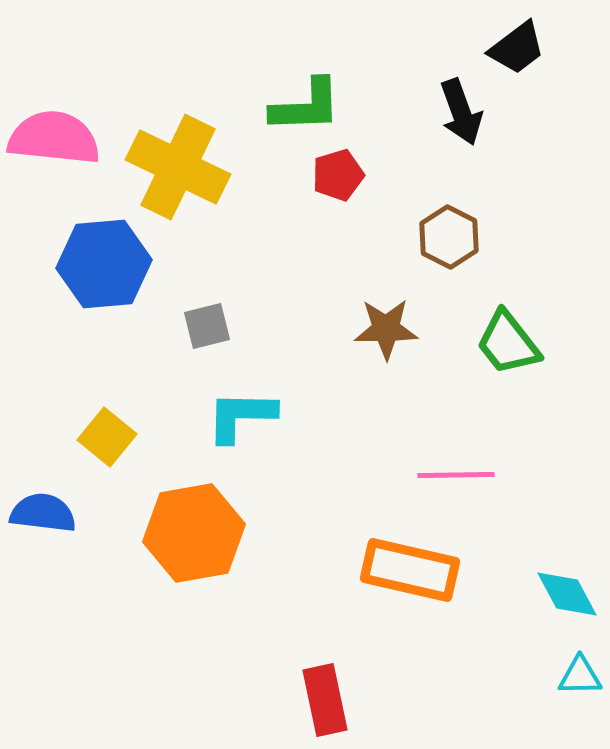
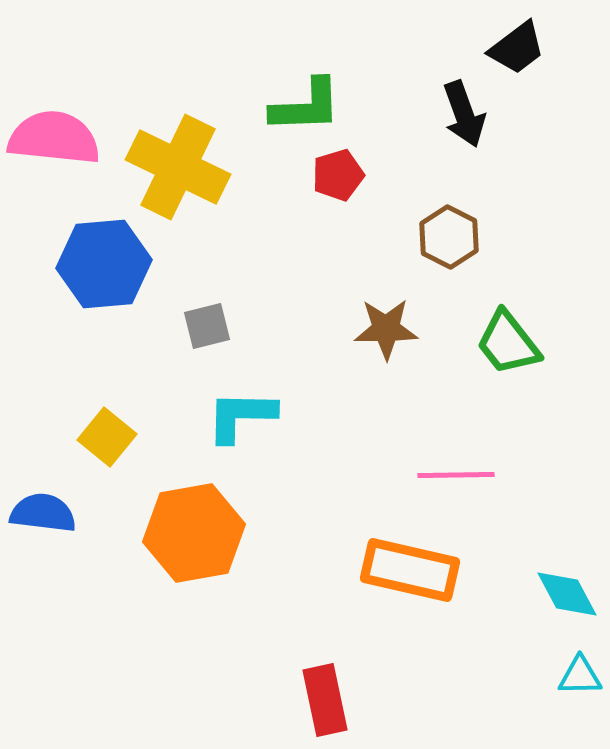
black arrow: moved 3 px right, 2 px down
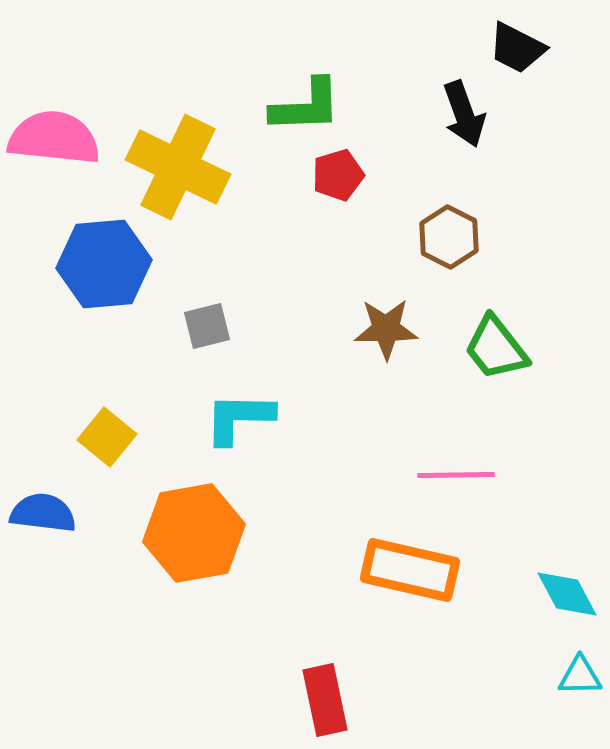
black trapezoid: rotated 64 degrees clockwise
green trapezoid: moved 12 px left, 5 px down
cyan L-shape: moved 2 px left, 2 px down
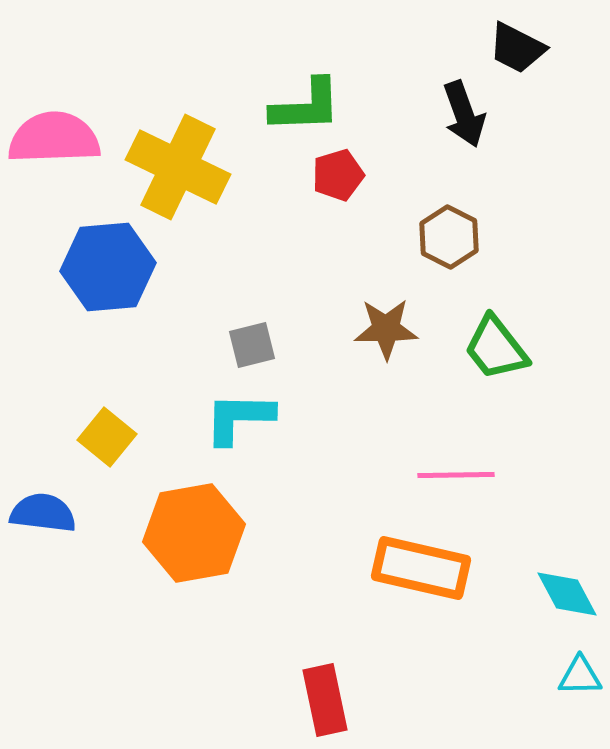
pink semicircle: rotated 8 degrees counterclockwise
blue hexagon: moved 4 px right, 3 px down
gray square: moved 45 px right, 19 px down
orange rectangle: moved 11 px right, 2 px up
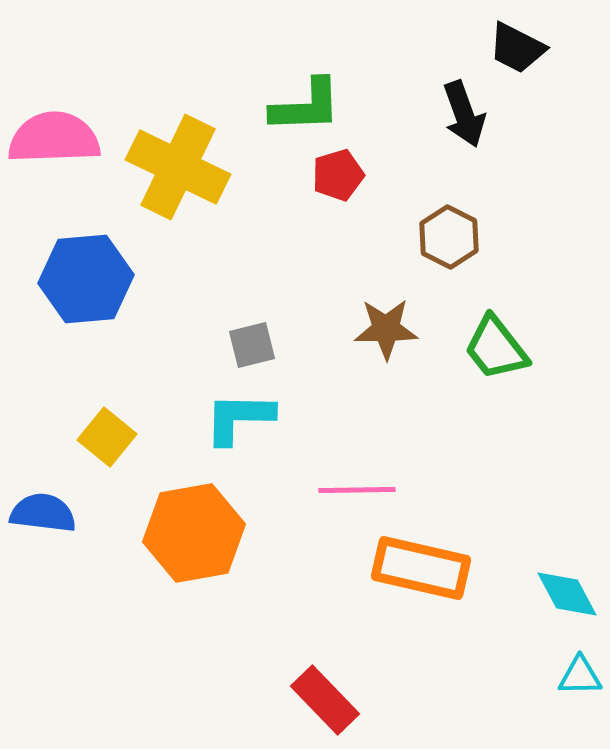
blue hexagon: moved 22 px left, 12 px down
pink line: moved 99 px left, 15 px down
red rectangle: rotated 32 degrees counterclockwise
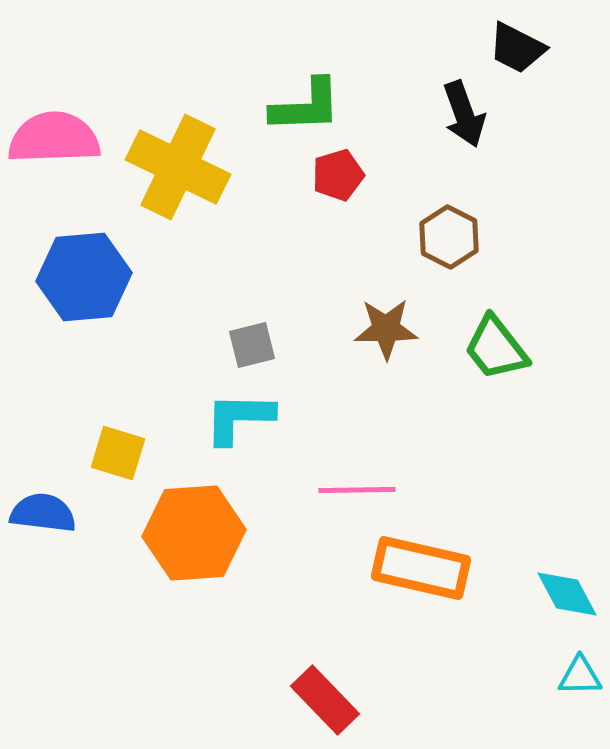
blue hexagon: moved 2 px left, 2 px up
yellow square: moved 11 px right, 16 px down; rotated 22 degrees counterclockwise
orange hexagon: rotated 6 degrees clockwise
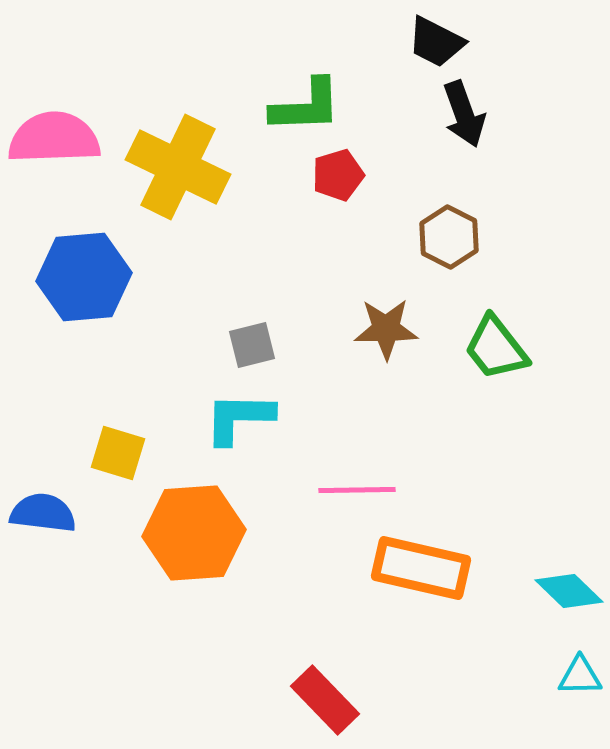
black trapezoid: moved 81 px left, 6 px up
cyan diamond: moved 2 px right, 3 px up; rotated 18 degrees counterclockwise
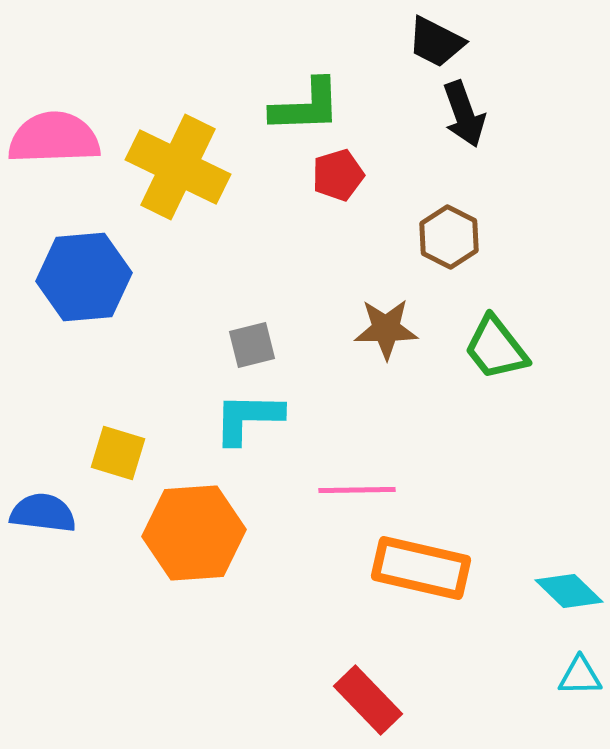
cyan L-shape: moved 9 px right
red rectangle: moved 43 px right
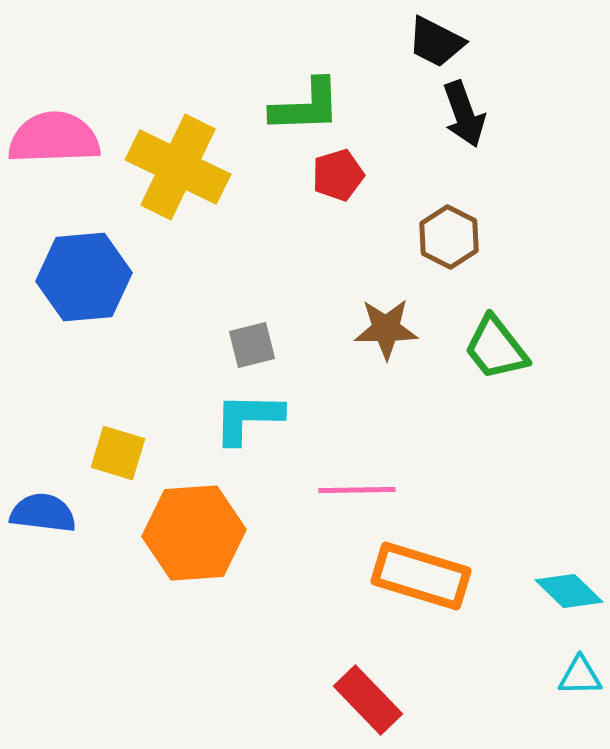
orange rectangle: moved 8 px down; rotated 4 degrees clockwise
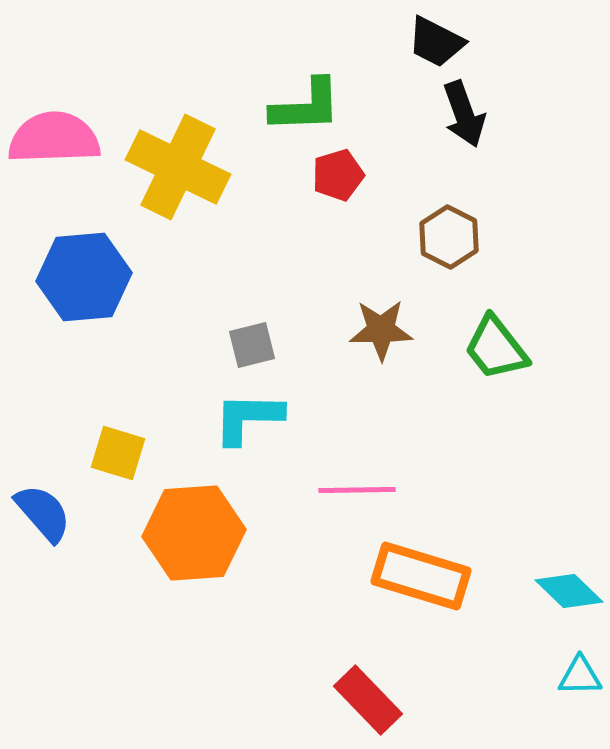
brown star: moved 5 px left, 1 px down
blue semicircle: rotated 42 degrees clockwise
